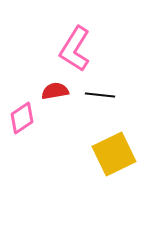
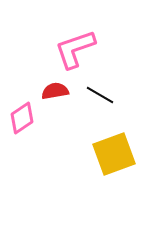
pink L-shape: rotated 39 degrees clockwise
black line: rotated 24 degrees clockwise
yellow square: rotated 6 degrees clockwise
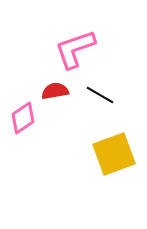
pink diamond: moved 1 px right
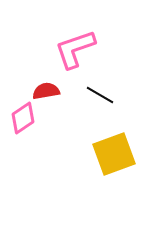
red semicircle: moved 9 px left
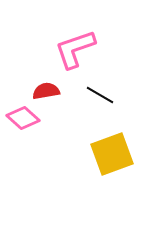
pink diamond: rotated 76 degrees clockwise
yellow square: moved 2 px left
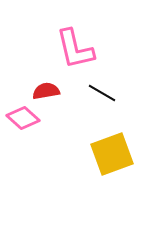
pink L-shape: rotated 84 degrees counterclockwise
black line: moved 2 px right, 2 px up
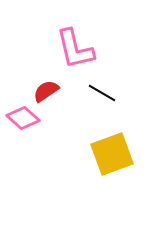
red semicircle: rotated 24 degrees counterclockwise
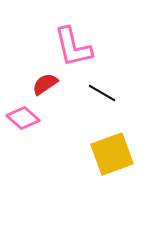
pink L-shape: moved 2 px left, 2 px up
red semicircle: moved 1 px left, 7 px up
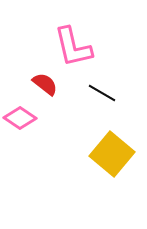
red semicircle: rotated 72 degrees clockwise
pink diamond: moved 3 px left; rotated 8 degrees counterclockwise
yellow square: rotated 30 degrees counterclockwise
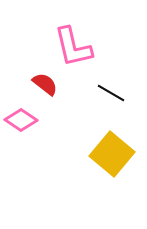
black line: moved 9 px right
pink diamond: moved 1 px right, 2 px down
